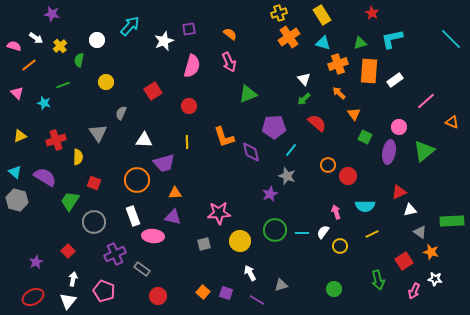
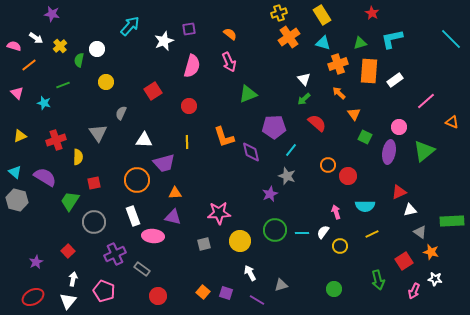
white circle at (97, 40): moved 9 px down
red square at (94, 183): rotated 32 degrees counterclockwise
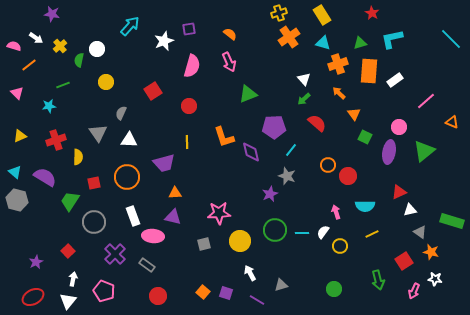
cyan star at (44, 103): moved 5 px right, 3 px down; rotated 24 degrees counterclockwise
white triangle at (144, 140): moved 15 px left
orange circle at (137, 180): moved 10 px left, 3 px up
green rectangle at (452, 221): rotated 20 degrees clockwise
purple cross at (115, 254): rotated 20 degrees counterclockwise
gray rectangle at (142, 269): moved 5 px right, 4 px up
